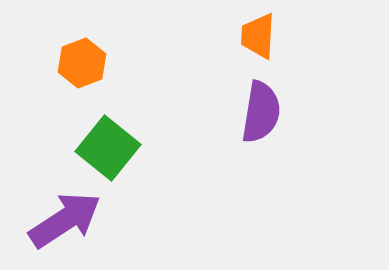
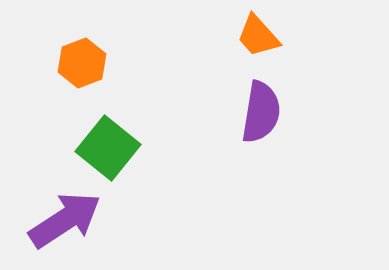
orange trapezoid: rotated 45 degrees counterclockwise
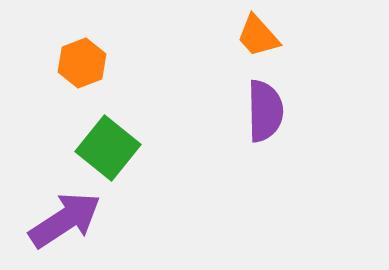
purple semicircle: moved 4 px right, 1 px up; rotated 10 degrees counterclockwise
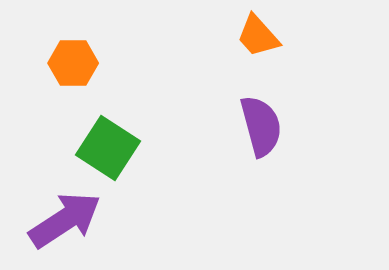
orange hexagon: moved 9 px left; rotated 21 degrees clockwise
purple semicircle: moved 4 px left, 15 px down; rotated 14 degrees counterclockwise
green square: rotated 6 degrees counterclockwise
